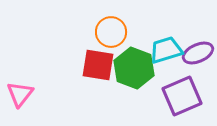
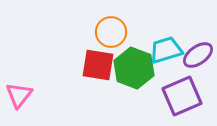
purple ellipse: moved 2 px down; rotated 12 degrees counterclockwise
pink triangle: moved 1 px left, 1 px down
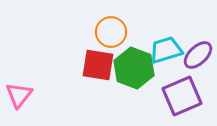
purple ellipse: rotated 8 degrees counterclockwise
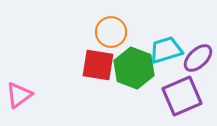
purple ellipse: moved 3 px down
pink triangle: rotated 16 degrees clockwise
